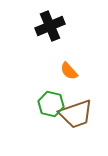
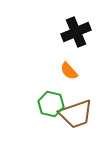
black cross: moved 26 px right, 6 px down
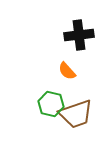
black cross: moved 3 px right, 3 px down; rotated 16 degrees clockwise
orange semicircle: moved 2 px left
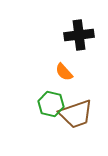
orange semicircle: moved 3 px left, 1 px down
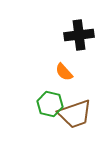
green hexagon: moved 1 px left
brown trapezoid: moved 1 px left
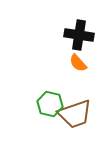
black cross: rotated 16 degrees clockwise
orange semicircle: moved 14 px right, 9 px up
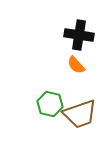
orange semicircle: moved 2 px left, 2 px down
brown trapezoid: moved 5 px right
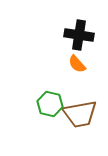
orange semicircle: moved 1 px right, 1 px up
brown trapezoid: rotated 9 degrees clockwise
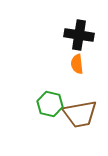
orange semicircle: rotated 36 degrees clockwise
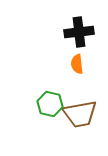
black cross: moved 3 px up; rotated 16 degrees counterclockwise
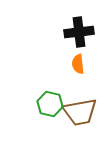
orange semicircle: moved 1 px right
brown trapezoid: moved 2 px up
